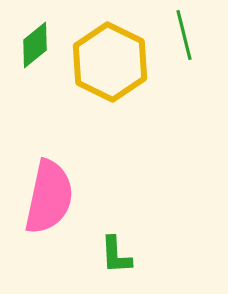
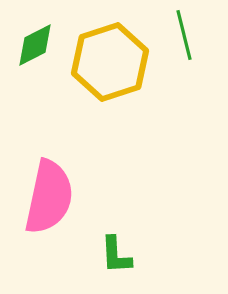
green diamond: rotated 12 degrees clockwise
yellow hexagon: rotated 16 degrees clockwise
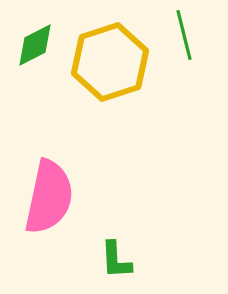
green L-shape: moved 5 px down
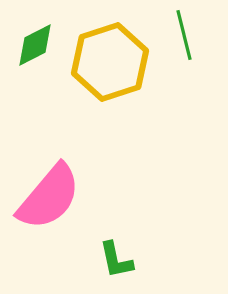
pink semicircle: rotated 28 degrees clockwise
green L-shape: rotated 9 degrees counterclockwise
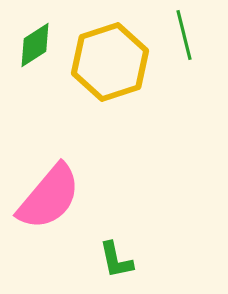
green diamond: rotated 6 degrees counterclockwise
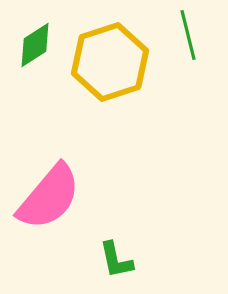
green line: moved 4 px right
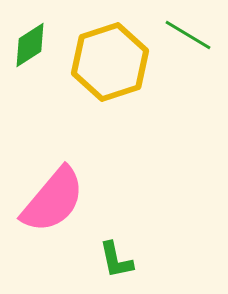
green line: rotated 45 degrees counterclockwise
green diamond: moved 5 px left
pink semicircle: moved 4 px right, 3 px down
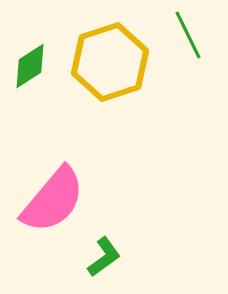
green line: rotated 33 degrees clockwise
green diamond: moved 21 px down
green L-shape: moved 12 px left, 3 px up; rotated 114 degrees counterclockwise
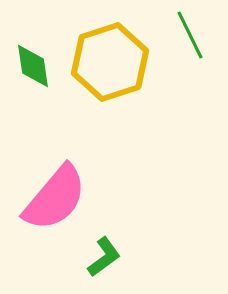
green line: moved 2 px right
green diamond: moved 3 px right; rotated 66 degrees counterclockwise
pink semicircle: moved 2 px right, 2 px up
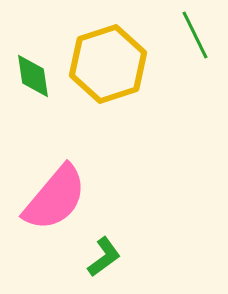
green line: moved 5 px right
yellow hexagon: moved 2 px left, 2 px down
green diamond: moved 10 px down
